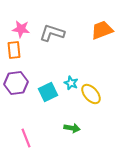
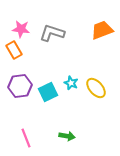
orange rectangle: rotated 24 degrees counterclockwise
purple hexagon: moved 4 px right, 3 px down
yellow ellipse: moved 5 px right, 6 px up
green arrow: moved 5 px left, 8 px down
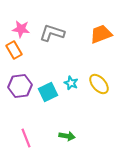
orange trapezoid: moved 1 px left, 4 px down
yellow ellipse: moved 3 px right, 4 px up
